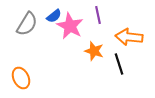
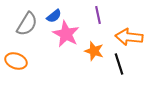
pink star: moved 4 px left, 8 px down
orange ellipse: moved 5 px left, 17 px up; rotated 45 degrees counterclockwise
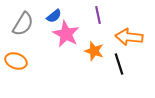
gray semicircle: moved 4 px left
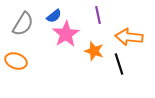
pink star: rotated 12 degrees clockwise
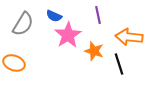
blue semicircle: rotated 63 degrees clockwise
pink star: moved 2 px right, 1 px down
orange ellipse: moved 2 px left, 2 px down
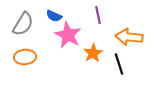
pink star: rotated 12 degrees counterclockwise
orange star: moved 1 px left, 2 px down; rotated 24 degrees clockwise
orange ellipse: moved 11 px right, 6 px up; rotated 25 degrees counterclockwise
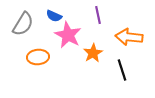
orange ellipse: moved 13 px right
black line: moved 3 px right, 6 px down
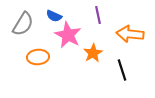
orange arrow: moved 1 px right, 3 px up
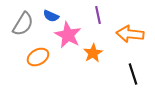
blue semicircle: moved 3 px left
orange ellipse: rotated 25 degrees counterclockwise
black line: moved 11 px right, 4 px down
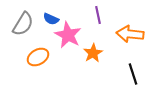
blue semicircle: moved 3 px down
